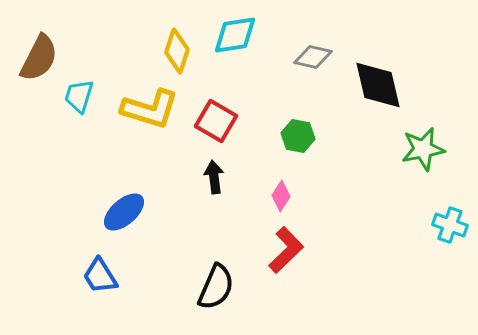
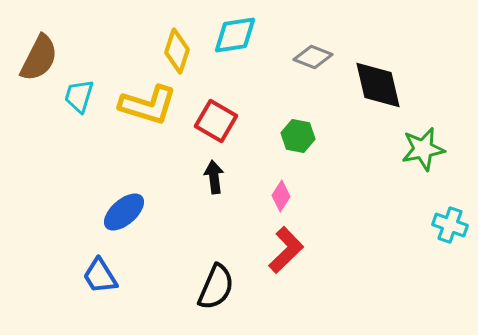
gray diamond: rotated 9 degrees clockwise
yellow L-shape: moved 2 px left, 4 px up
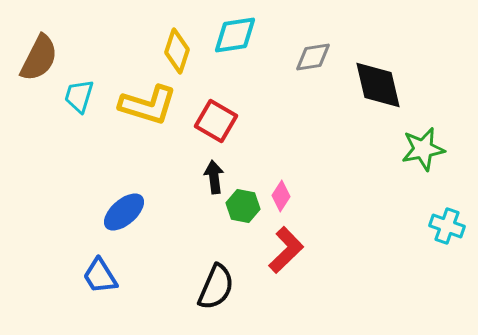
gray diamond: rotated 30 degrees counterclockwise
green hexagon: moved 55 px left, 70 px down
cyan cross: moved 3 px left, 1 px down
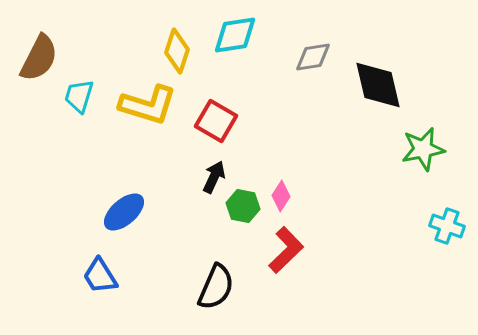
black arrow: rotated 32 degrees clockwise
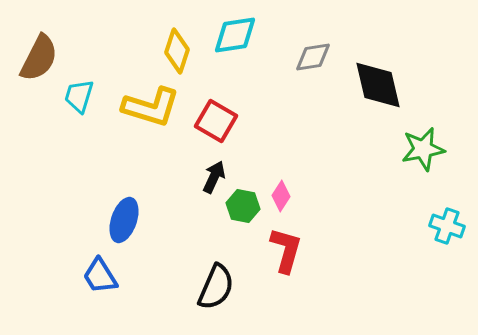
yellow L-shape: moved 3 px right, 2 px down
blue ellipse: moved 8 px down; rotated 30 degrees counterclockwise
red L-shape: rotated 30 degrees counterclockwise
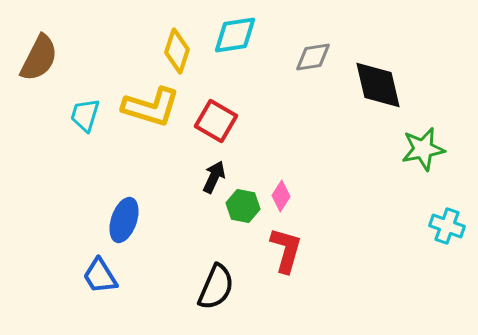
cyan trapezoid: moved 6 px right, 19 px down
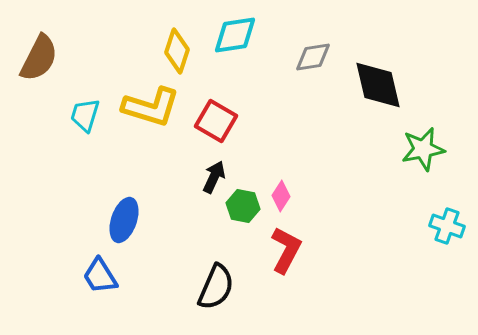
red L-shape: rotated 12 degrees clockwise
